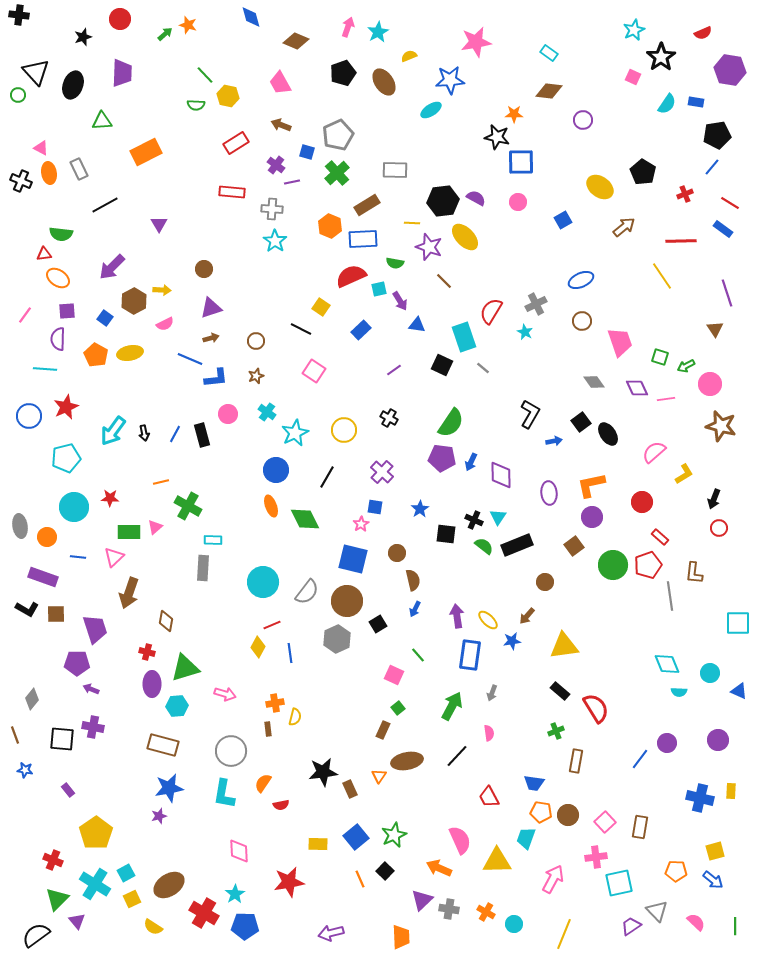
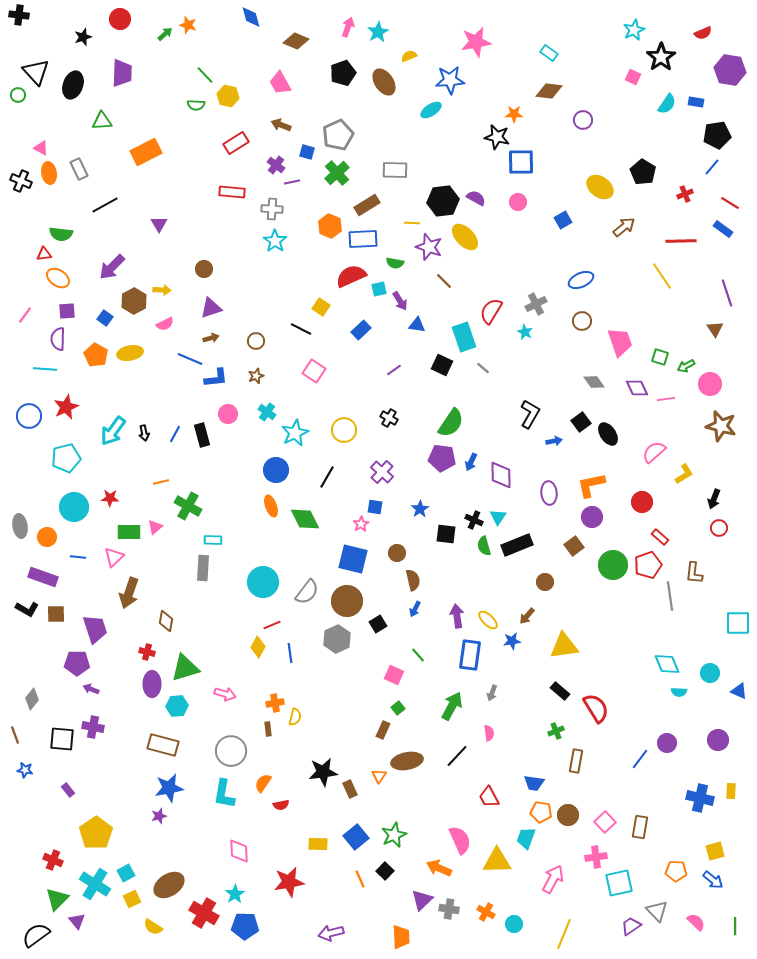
green semicircle at (484, 546): rotated 144 degrees counterclockwise
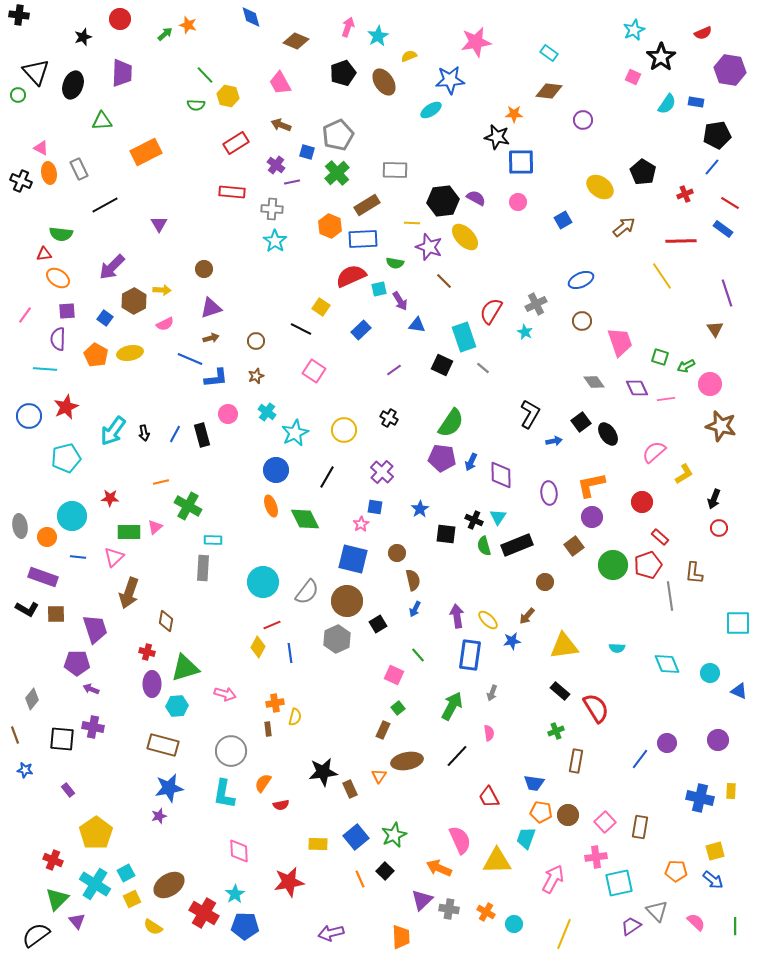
cyan star at (378, 32): moved 4 px down
cyan circle at (74, 507): moved 2 px left, 9 px down
cyan semicircle at (679, 692): moved 62 px left, 44 px up
